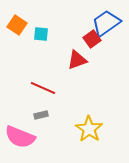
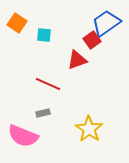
orange square: moved 2 px up
cyan square: moved 3 px right, 1 px down
red square: moved 1 px down
red line: moved 5 px right, 4 px up
gray rectangle: moved 2 px right, 2 px up
pink semicircle: moved 3 px right, 1 px up
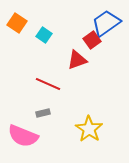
cyan square: rotated 28 degrees clockwise
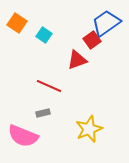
red line: moved 1 px right, 2 px down
yellow star: rotated 16 degrees clockwise
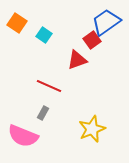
blue trapezoid: moved 1 px up
gray rectangle: rotated 48 degrees counterclockwise
yellow star: moved 3 px right
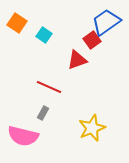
red line: moved 1 px down
yellow star: moved 1 px up
pink semicircle: rotated 8 degrees counterclockwise
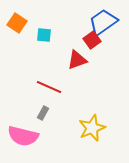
blue trapezoid: moved 3 px left
cyan square: rotated 28 degrees counterclockwise
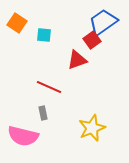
gray rectangle: rotated 40 degrees counterclockwise
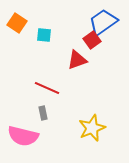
red line: moved 2 px left, 1 px down
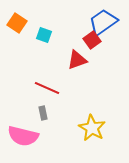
cyan square: rotated 14 degrees clockwise
yellow star: rotated 20 degrees counterclockwise
